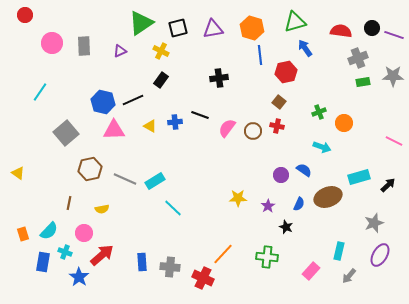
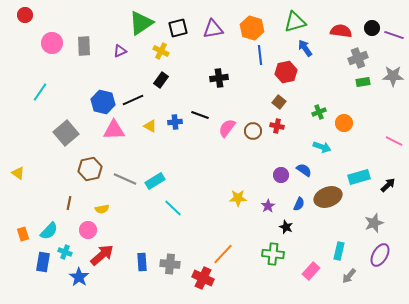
pink circle at (84, 233): moved 4 px right, 3 px up
green cross at (267, 257): moved 6 px right, 3 px up
gray cross at (170, 267): moved 3 px up
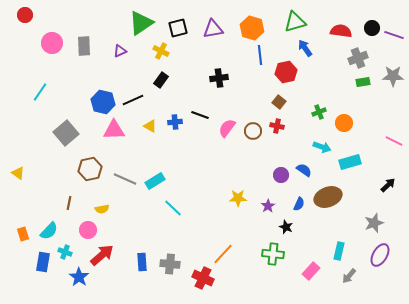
cyan rectangle at (359, 177): moved 9 px left, 15 px up
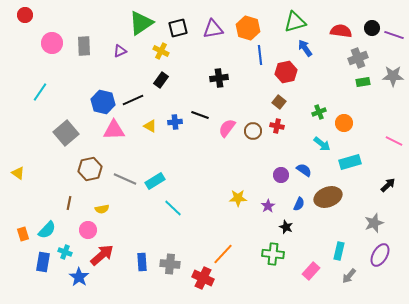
orange hexagon at (252, 28): moved 4 px left
cyan arrow at (322, 147): moved 3 px up; rotated 18 degrees clockwise
cyan semicircle at (49, 231): moved 2 px left, 1 px up
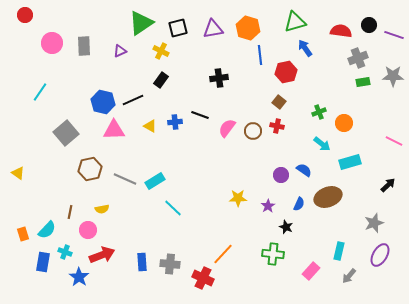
black circle at (372, 28): moved 3 px left, 3 px up
brown line at (69, 203): moved 1 px right, 9 px down
red arrow at (102, 255): rotated 20 degrees clockwise
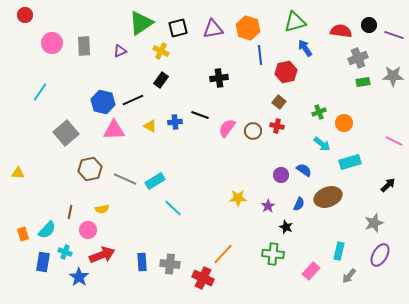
yellow triangle at (18, 173): rotated 32 degrees counterclockwise
